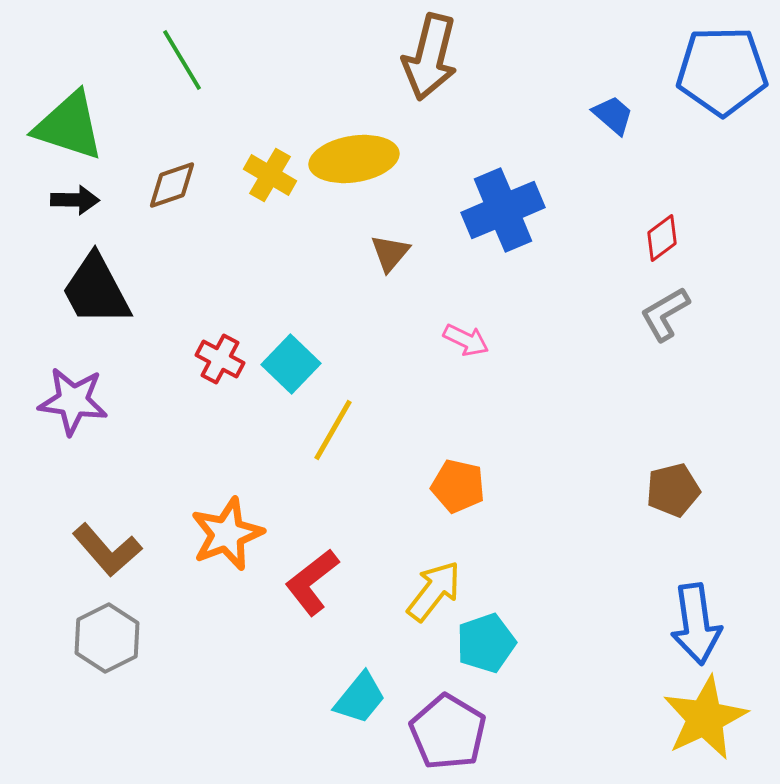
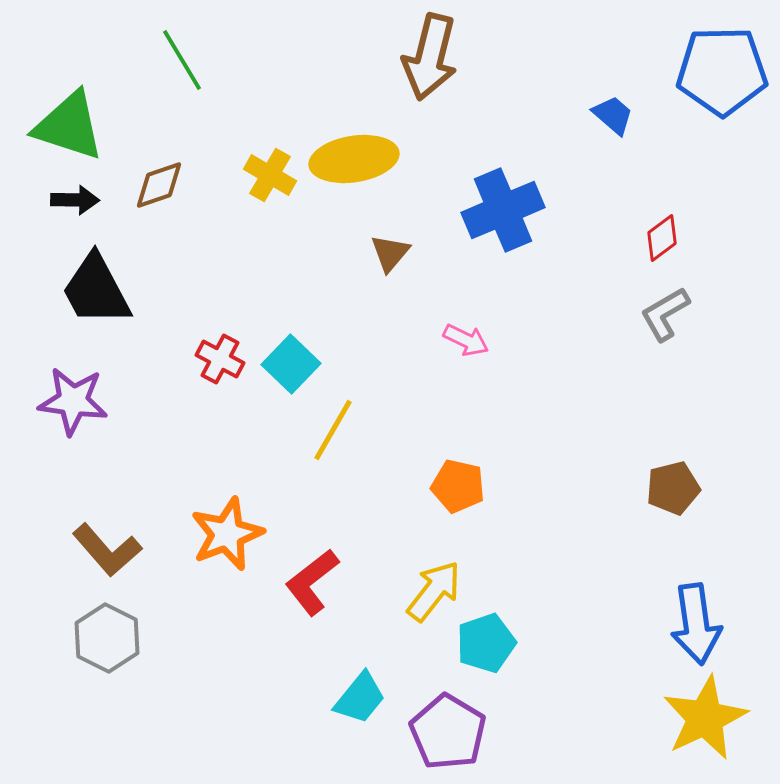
brown diamond: moved 13 px left
brown pentagon: moved 2 px up
gray hexagon: rotated 6 degrees counterclockwise
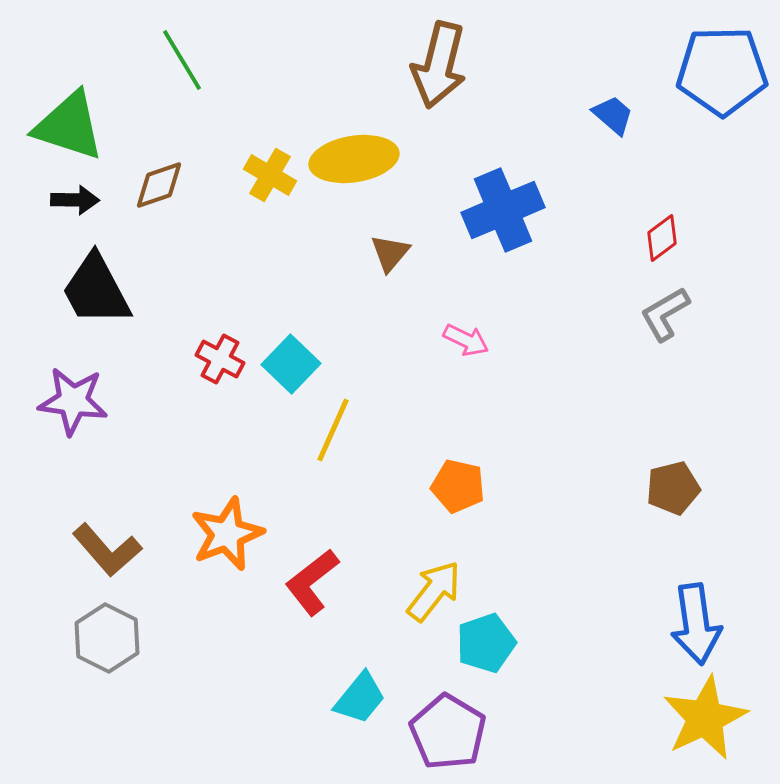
brown arrow: moved 9 px right, 8 px down
yellow line: rotated 6 degrees counterclockwise
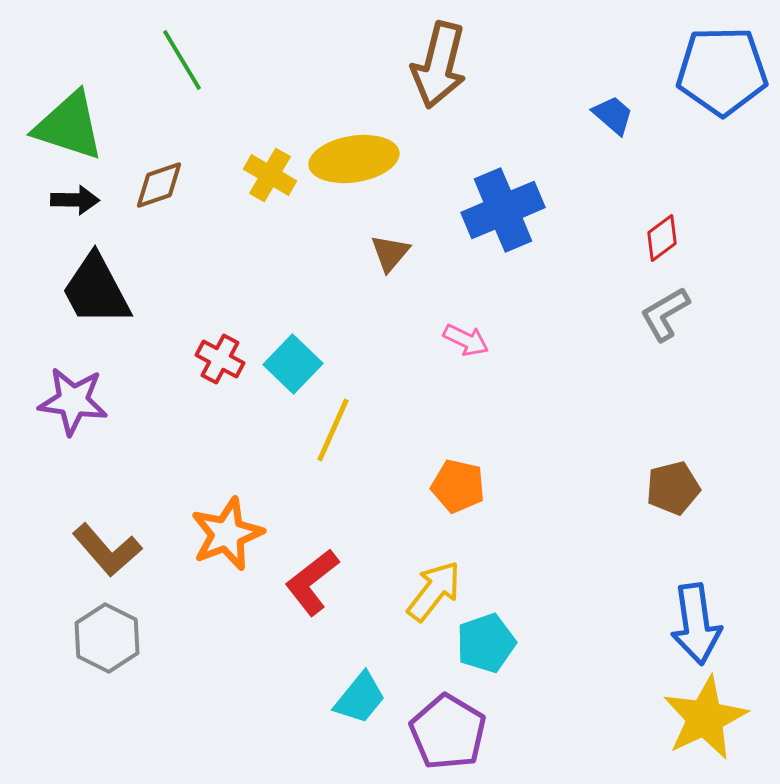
cyan square: moved 2 px right
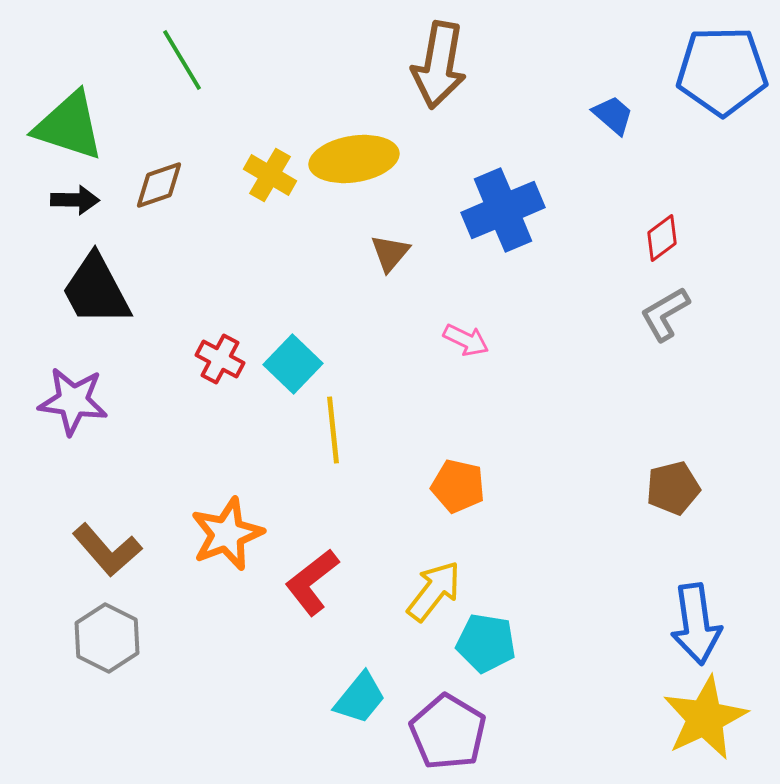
brown arrow: rotated 4 degrees counterclockwise
yellow line: rotated 30 degrees counterclockwise
cyan pentagon: rotated 28 degrees clockwise
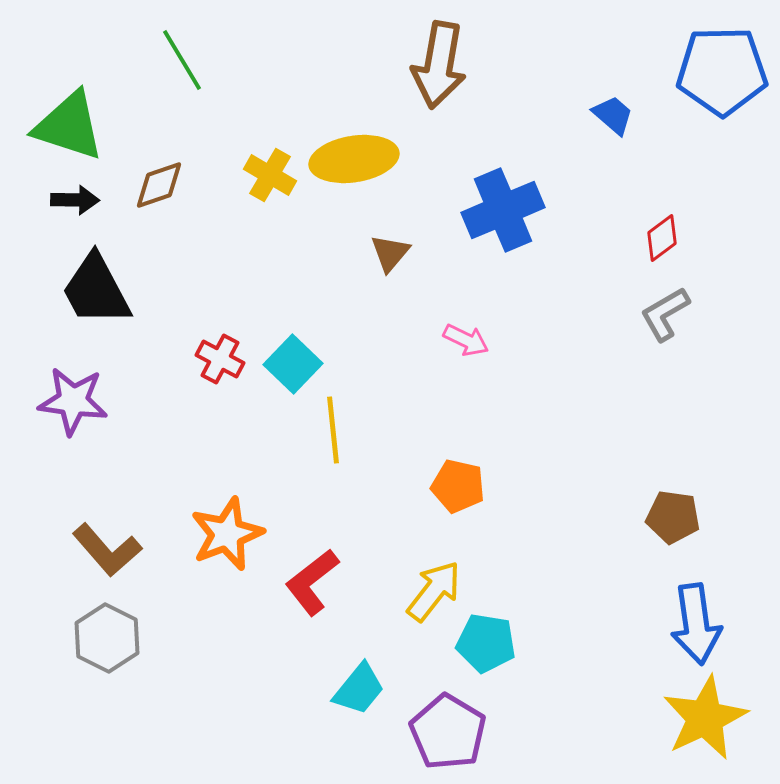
brown pentagon: moved 29 px down; rotated 22 degrees clockwise
cyan trapezoid: moved 1 px left, 9 px up
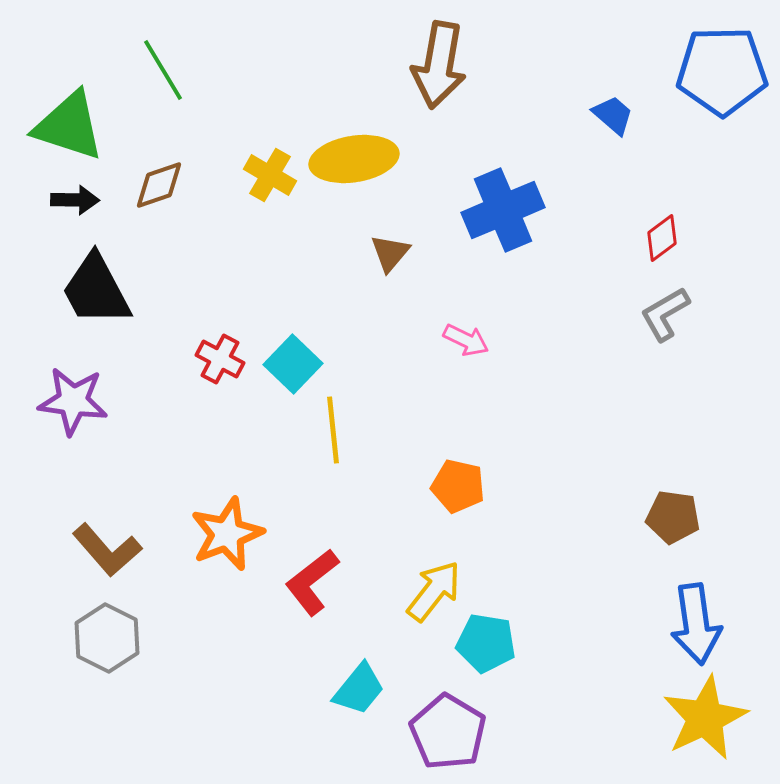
green line: moved 19 px left, 10 px down
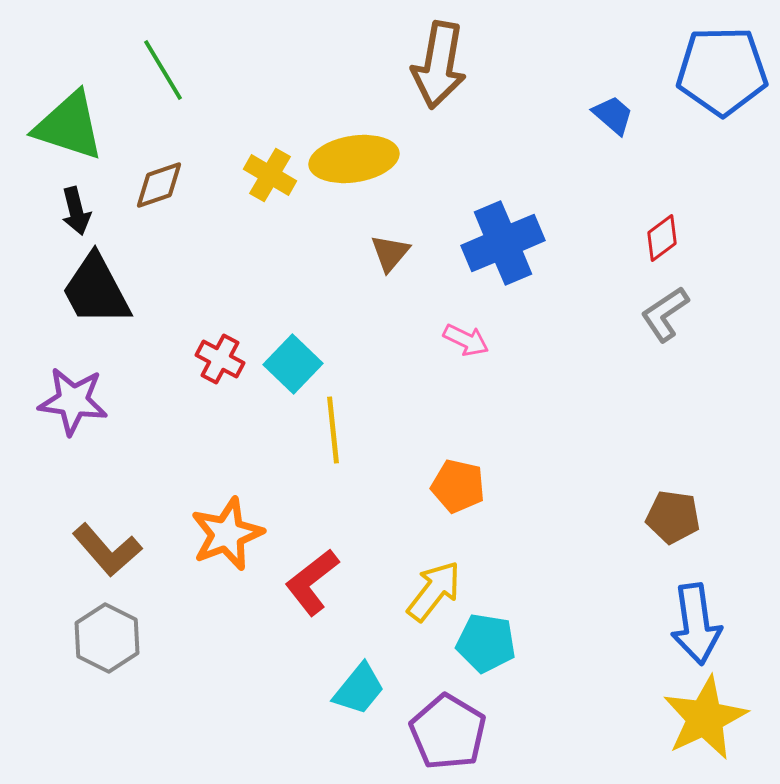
black arrow: moved 1 px right, 11 px down; rotated 75 degrees clockwise
blue cross: moved 33 px down
gray L-shape: rotated 4 degrees counterclockwise
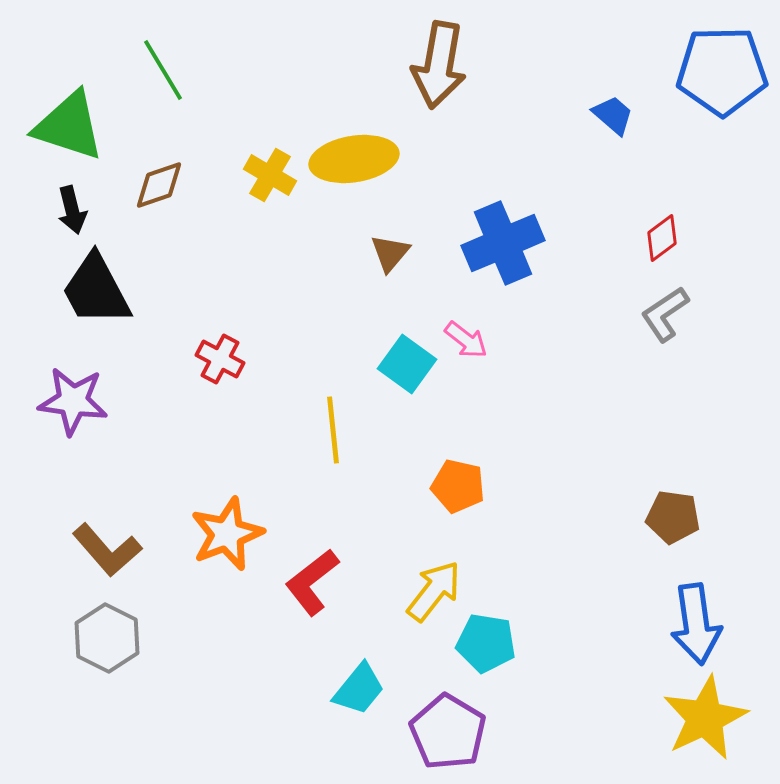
black arrow: moved 4 px left, 1 px up
pink arrow: rotated 12 degrees clockwise
cyan square: moved 114 px right; rotated 8 degrees counterclockwise
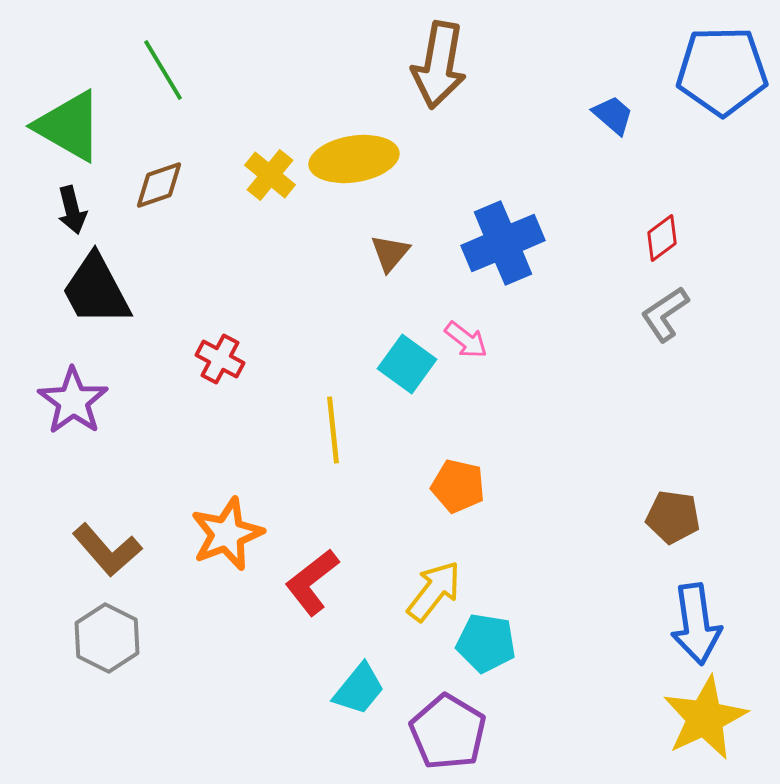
green triangle: rotated 12 degrees clockwise
yellow cross: rotated 9 degrees clockwise
purple star: rotated 28 degrees clockwise
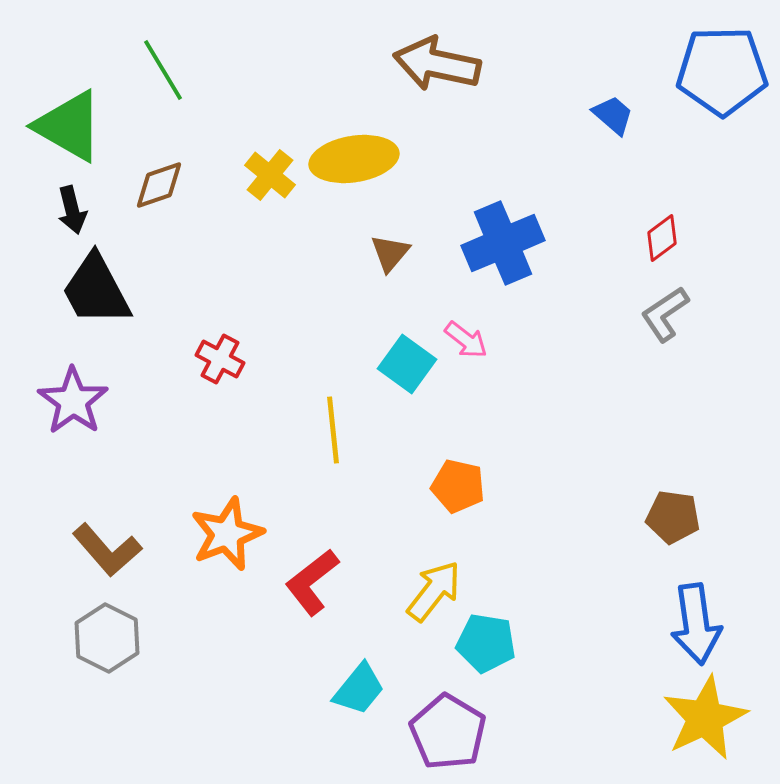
brown arrow: moved 2 px left, 1 px up; rotated 92 degrees clockwise
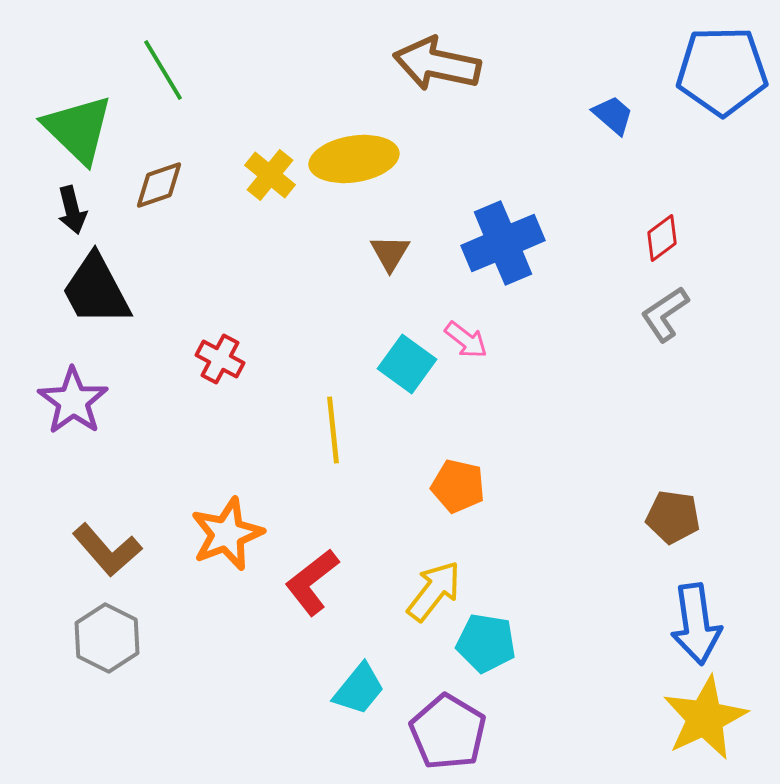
green triangle: moved 9 px right, 3 px down; rotated 14 degrees clockwise
brown triangle: rotated 9 degrees counterclockwise
